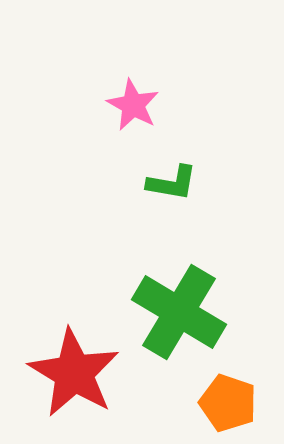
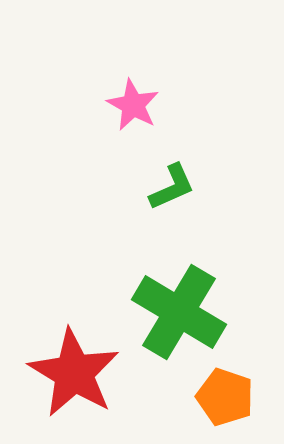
green L-shape: moved 4 px down; rotated 34 degrees counterclockwise
orange pentagon: moved 3 px left, 6 px up
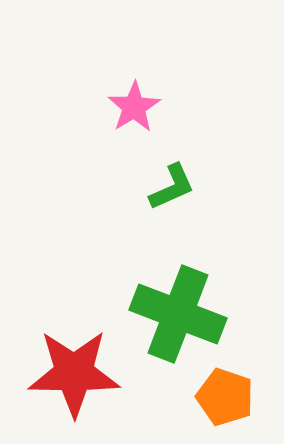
pink star: moved 1 px right, 2 px down; rotated 12 degrees clockwise
green cross: moved 1 px left, 2 px down; rotated 10 degrees counterclockwise
red star: rotated 30 degrees counterclockwise
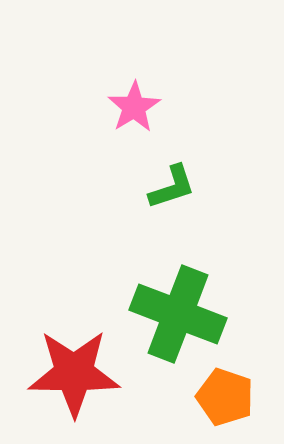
green L-shape: rotated 6 degrees clockwise
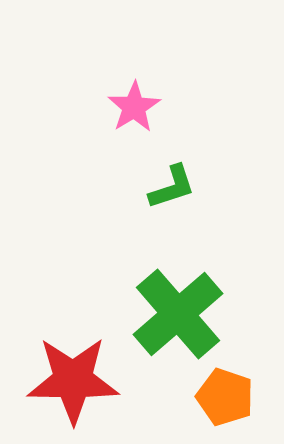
green cross: rotated 28 degrees clockwise
red star: moved 1 px left, 7 px down
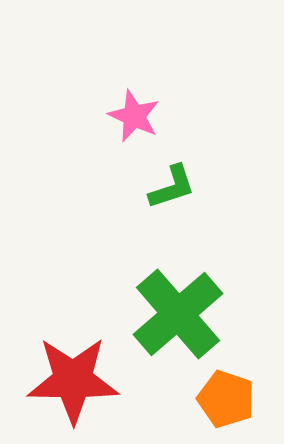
pink star: moved 9 px down; rotated 16 degrees counterclockwise
orange pentagon: moved 1 px right, 2 px down
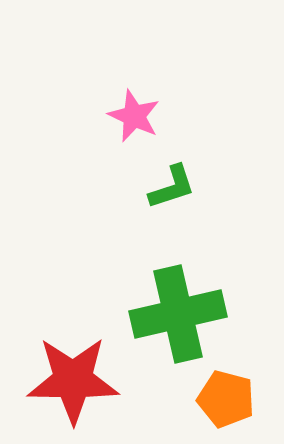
green cross: rotated 28 degrees clockwise
orange pentagon: rotated 4 degrees counterclockwise
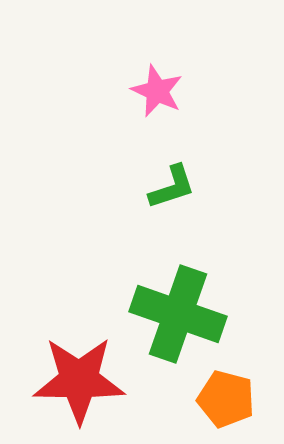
pink star: moved 23 px right, 25 px up
green cross: rotated 32 degrees clockwise
red star: moved 6 px right
